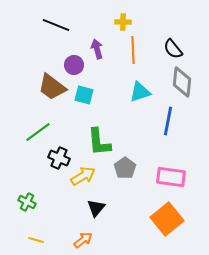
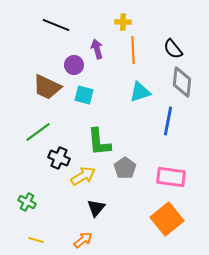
brown trapezoid: moved 5 px left; rotated 12 degrees counterclockwise
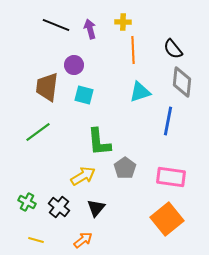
purple arrow: moved 7 px left, 20 px up
brown trapezoid: rotated 72 degrees clockwise
black cross: moved 49 px down; rotated 15 degrees clockwise
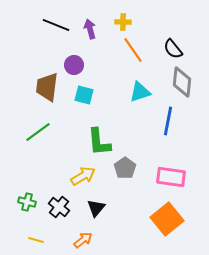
orange line: rotated 32 degrees counterclockwise
green cross: rotated 12 degrees counterclockwise
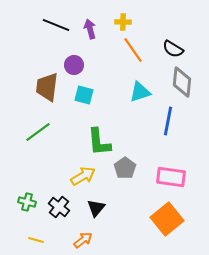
black semicircle: rotated 20 degrees counterclockwise
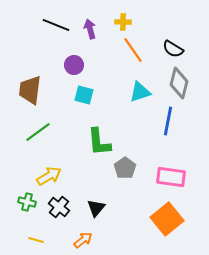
gray diamond: moved 3 px left, 1 px down; rotated 8 degrees clockwise
brown trapezoid: moved 17 px left, 3 px down
yellow arrow: moved 34 px left
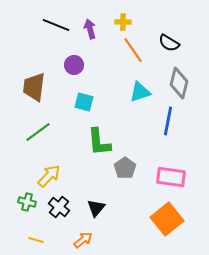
black semicircle: moved 4 px left, 6 px up
brown trapezoid: moved 4 px right, 3 px up
cyan square: moved 7 px down
yellow arrow: rotated 15 degrees counterclockwise
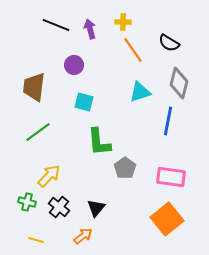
orange arrow: moved 4 px up
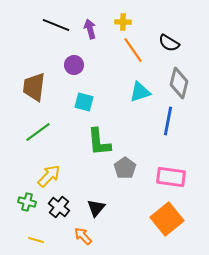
orange arrow: rotated 96 degrees counterclockwise
